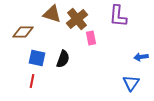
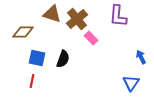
pink rectangle: rotated 32 degrees counterclockwise
blue arrow: rotated 72 degrees clockwise
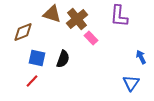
purple L-shape: moved 1 px right
brown diamond: rotated 20 degrees counterclockwise
red line: rotated 32 degrees clockwise
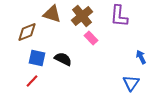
brown cross: moved 5 px right, 3 px up
brown diamond: moved 4 px right
black semicircle: rotated 84 degrees counterclockwise
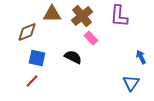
brown triangle: rotated 18 degrees counterclockwise
black semicircle: moved 10 px right, 2 px up
